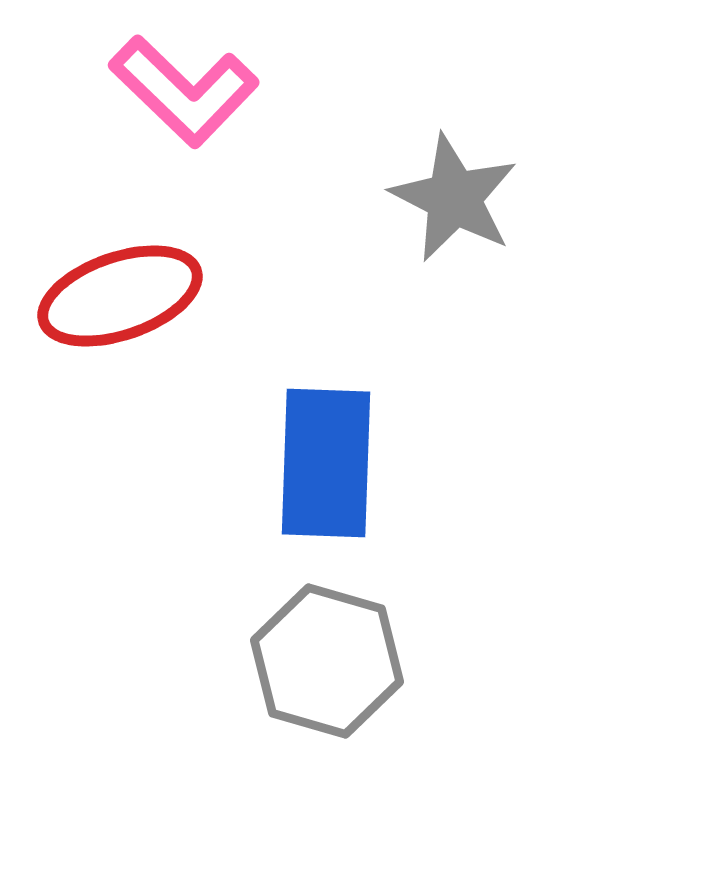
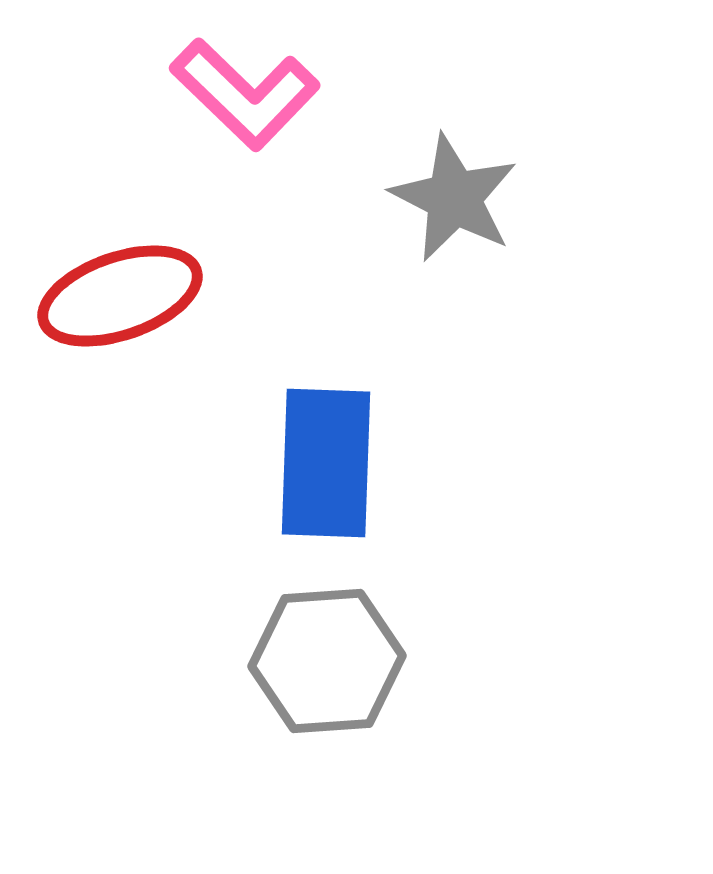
pink L-shape: moved 61 px right, 3 px down
gray hexagon: rotated 20 degrees counterclockwise
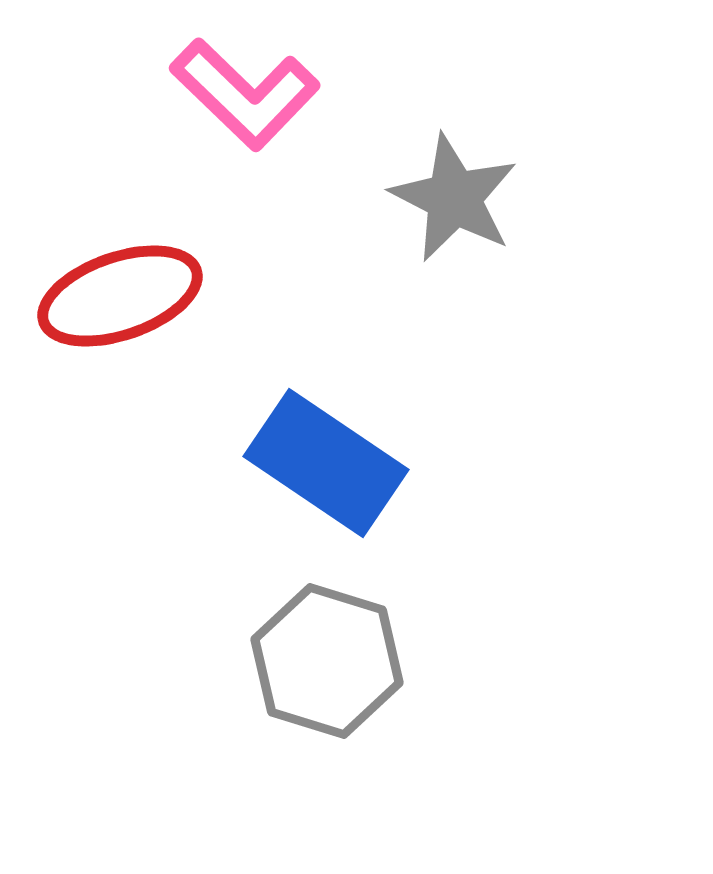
blue rectangle: rotated 58 degrees counterclockwise
gray hexagon: rotated 21 degrees clockwise
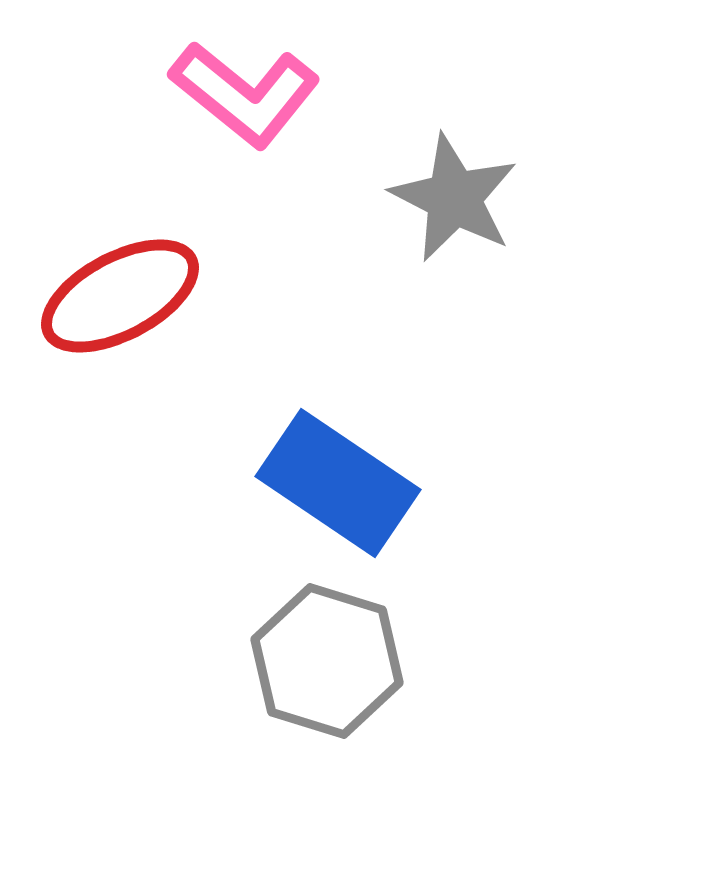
pink L-shape: rotated 5 degrees counterclockwise
red ellipse: rotated 9 degrees counterclockwise
blue rectangle: moved 12 px right, 20 px down
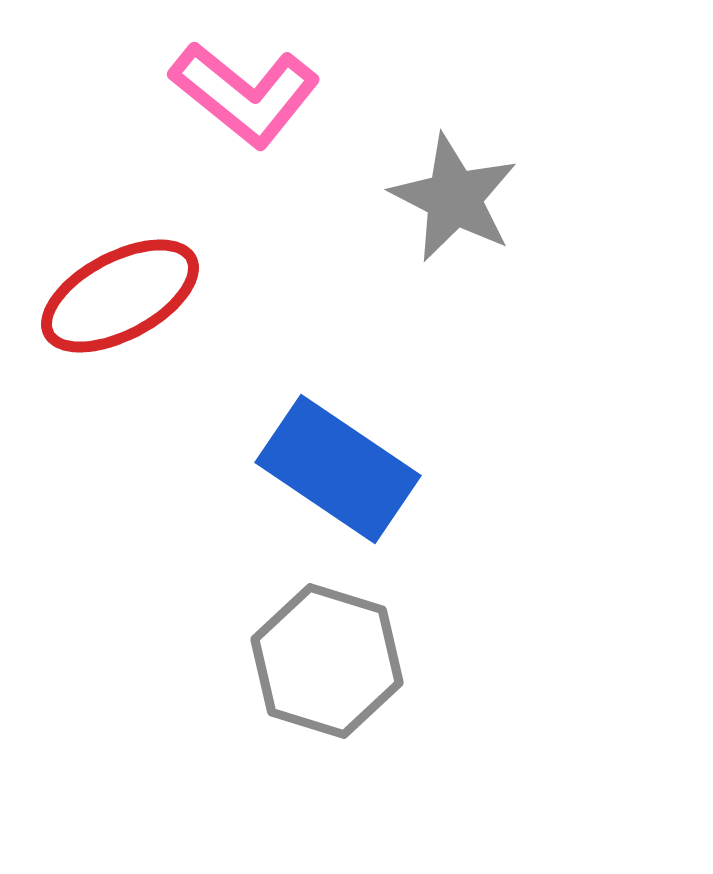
blue rectangle: moved 14 px up
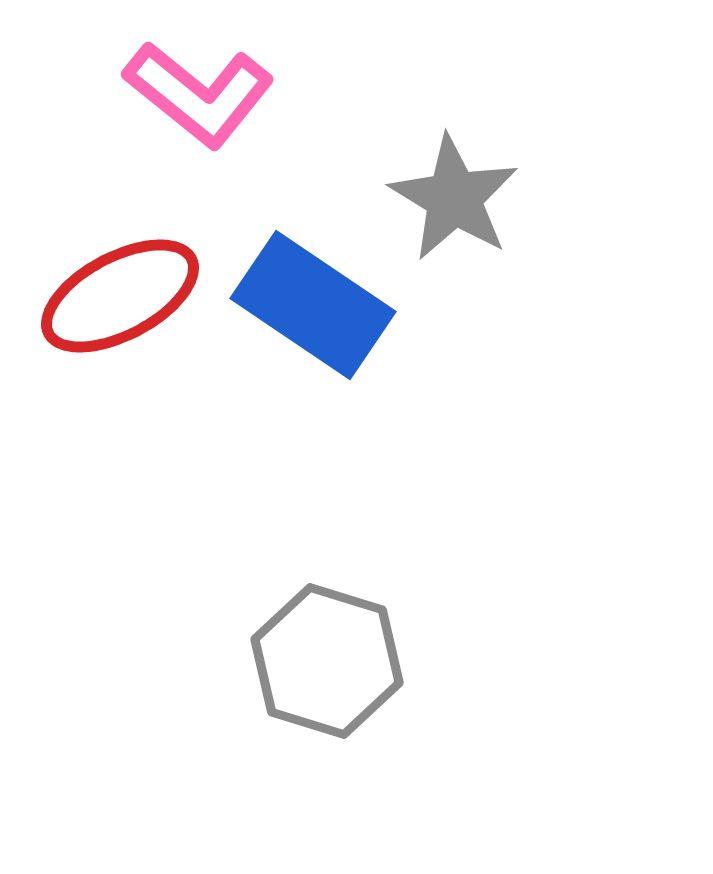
pink L-shape: moved 46 px left
gray star: rotated 4 degrees clockwise
blue rectangle: moved 25 px left, 164 px up
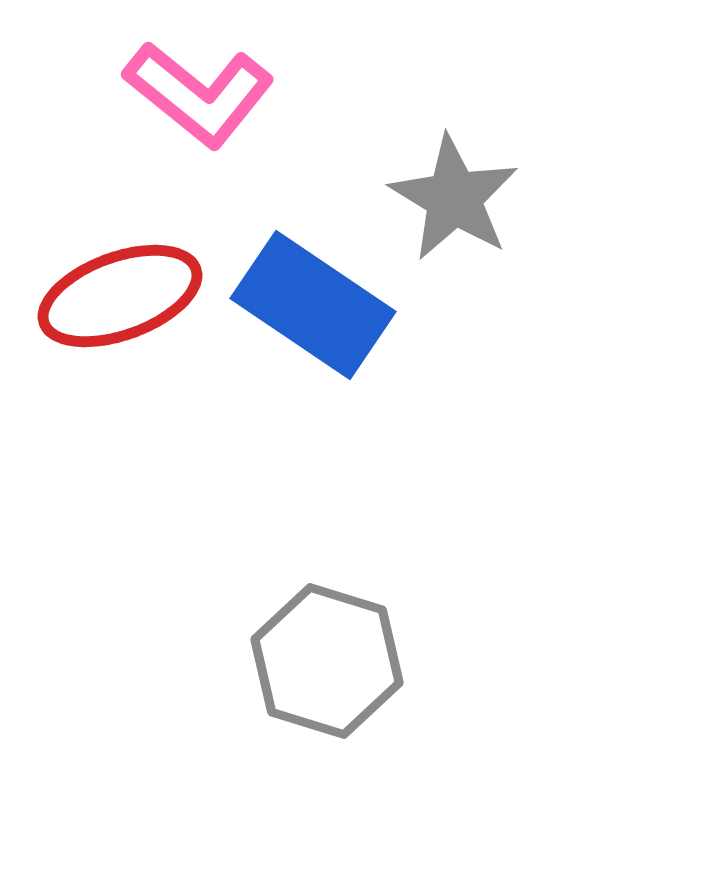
red ellipse: rotated 8 degrees clockwise
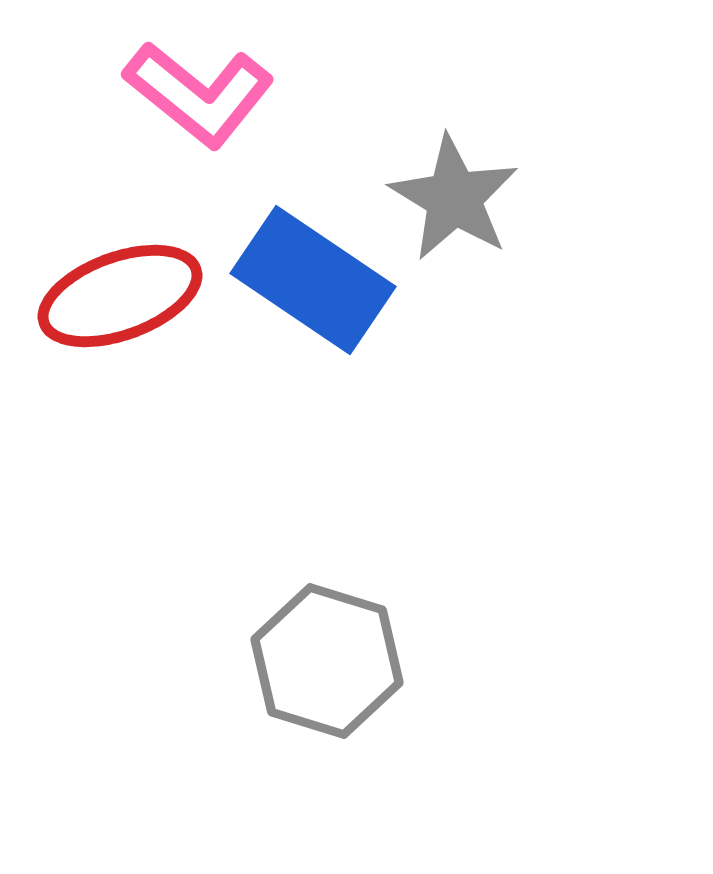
blue rectangle: moved 25 px up
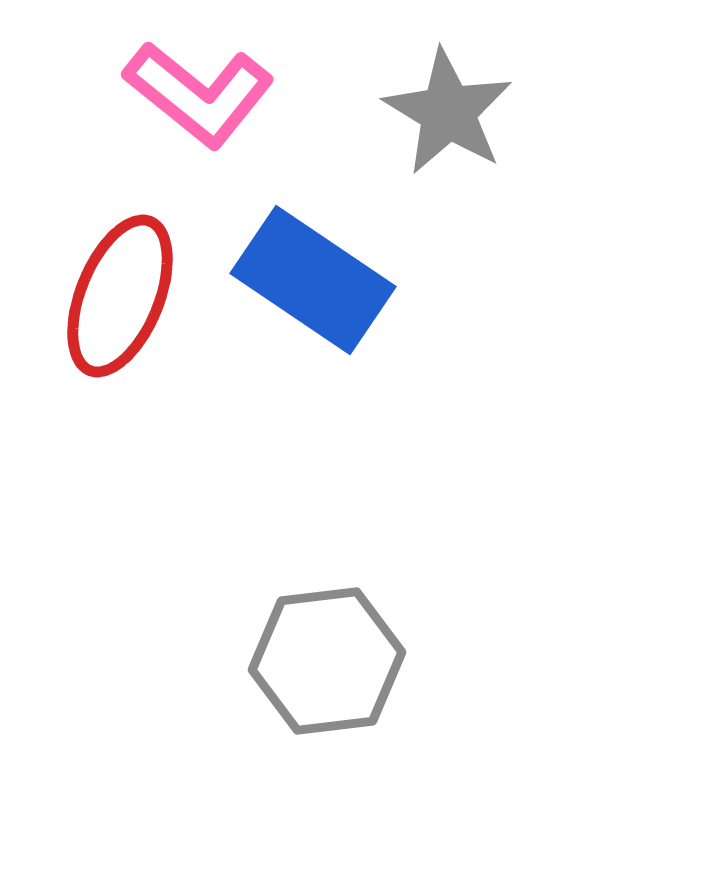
gray star: moved 6 px left, 86 px up
red ellipse: rotated 48 degrees counterclockwise
gray hexagon: rotated 24 degrees counterclockwise
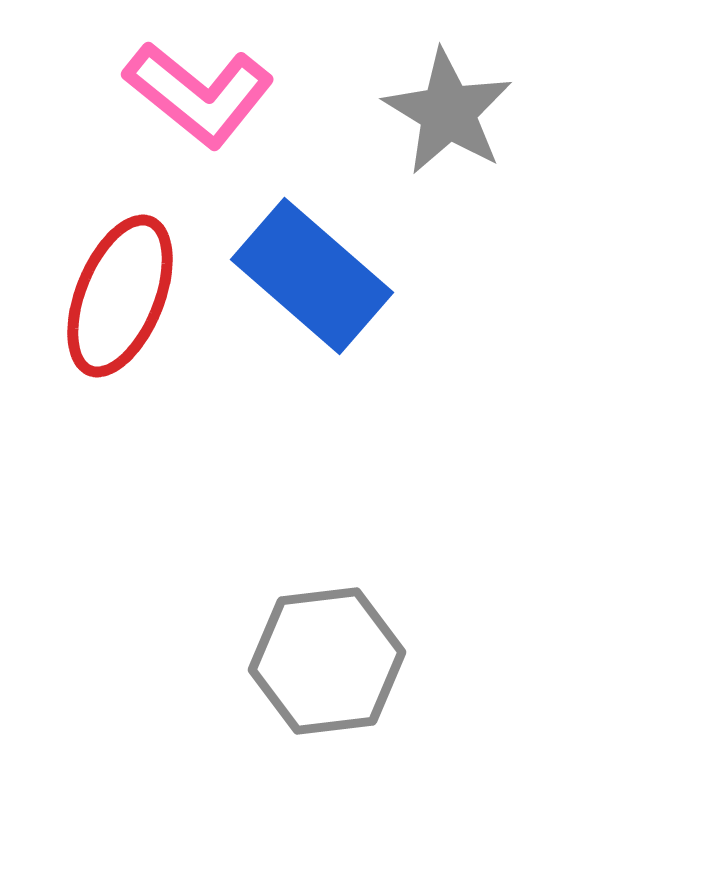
blue rectangle: moved 1 px left, 4 px up; rotated 7 degrees clockwise
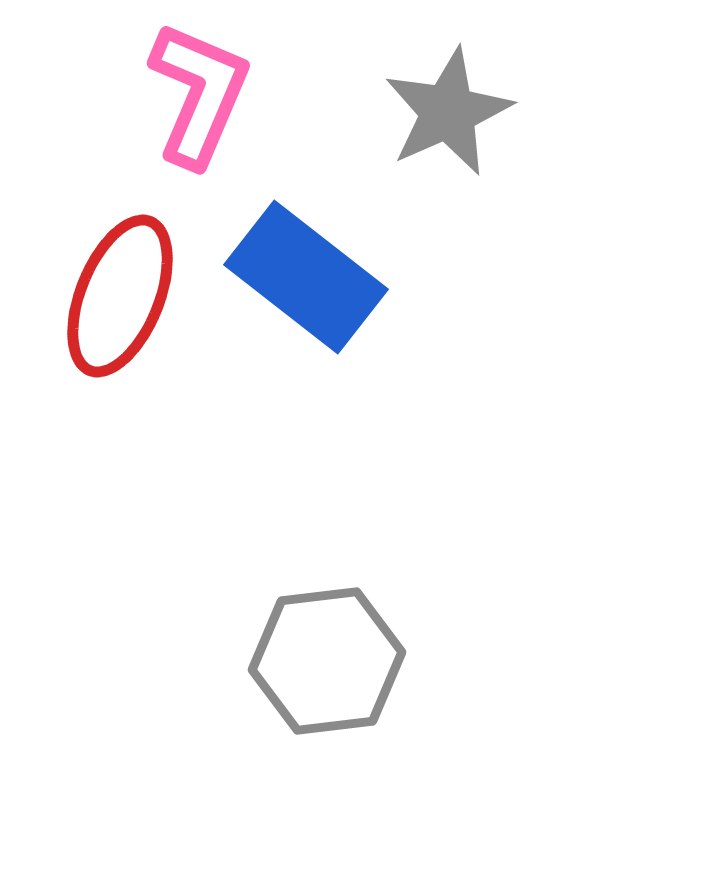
pink L-shape: rotated 106 degrees counterclockwise
gray star: rotated 17 degrees clockwise
blue rectangle: moved 6 px left, 1 px down; rotated 3 degrees counterclockwise
